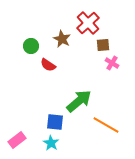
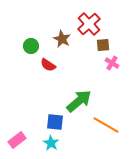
red cross: moved 1 px right, 1 px down
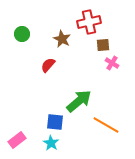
red cross: moved 2 px up; rotated 30 degrees clockwise
green circle: moved 9 px left, 12 px up
red semicircle: rotated 98 degrees clockwise
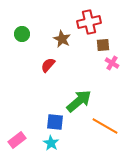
orange line: moved 1 px left, 1 px down
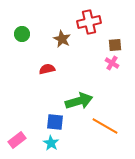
brown square: moved 12 px right
red semicircle: moved 1 px left, 4 px down; rotated 35 degrees clockwise
green arrow: rotated 24 degrees clockwise
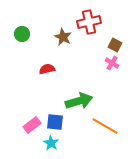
brown star: moved 1 px right, 2 px up
brown square: rotated 32 degrees clockwise
pink rectangle: moved 15 px right, 15 px up
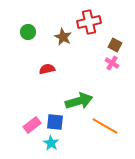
green circle: moved 6 px right, 2 px up
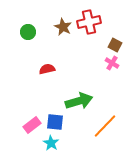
brown star: moved 10 px up
orange line: rotated 76 degrees counterclockwise
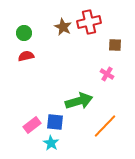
green circle: moved 4 px left, 1 px down
brown square: rotated 24 degrees counterclockwise
pink cross: moved 5 px left, 11 px down
red semicircle: moved 21 px left, 13 px up
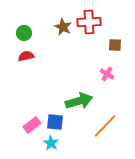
red cross: rotated 10 degrees clockwise
